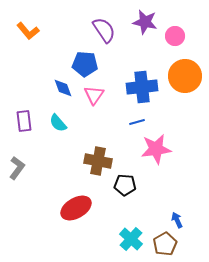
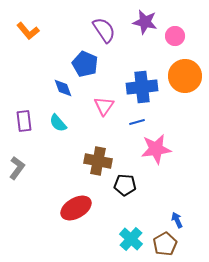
blue pentagon: rotated 20 degrees clockwise
pink triangle: moved 10 px right, 11 px down
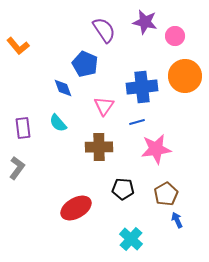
orange L-shape: moved 10 px left, 15 px down
purple rectangle: moved 1 px left, 7 px down
brown cross: moved 1 px right, 14 px up; rotated 12 degrees counterclockwise
black pentagon: moved 2 px left, 4 px down
brown pentagon: moved 1 px right, 50 px up
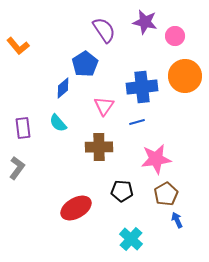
blue pentagon: rotated 15 degrees clockwise
blue diamond: rotated 70 degrees clockwise
pink star: moved 10 px down
black pentagon: moved 1 px left, 2 px down
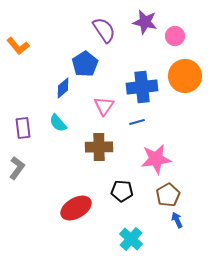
brown pentagon: moved 2 px right, 1 px down
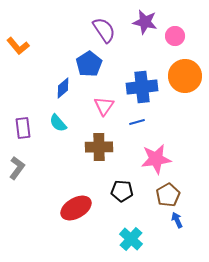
blue pentagon: moved 4 px right
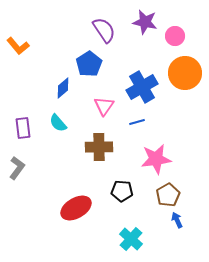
orange circle: moved 3 px up
blue cross: rotated 24 degrees counterclockwise
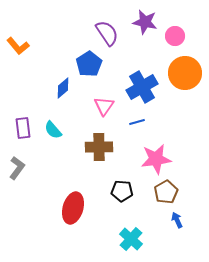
purple semicircle: moved 3 px right, 3 px down
cyan semicircle: moved 5 px left, 7 px down
brown pentagon: moved 2 px left, 3 px up
red ellipse: moved 3 px left; rotated 44 degrees counterclockwise
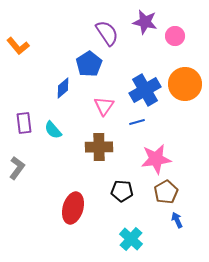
orange circle: moved 11 px down
blue cross: moved 3 px right, 3 px down
purple rectangle: moved 1 px right, 5 px up
